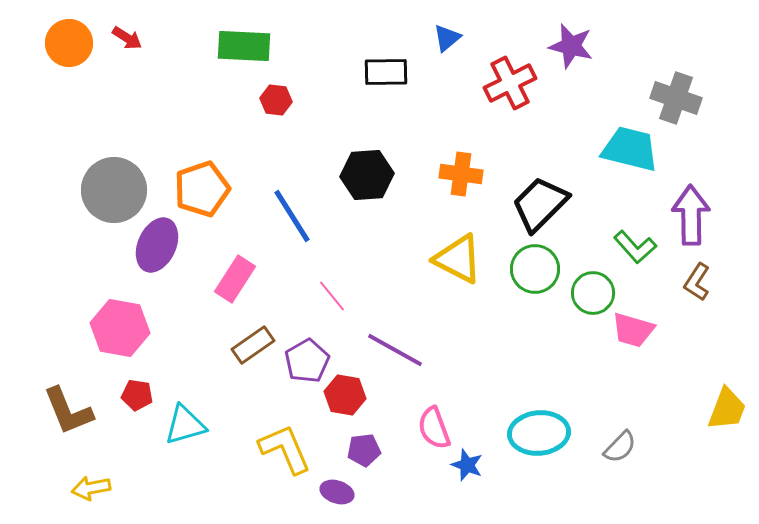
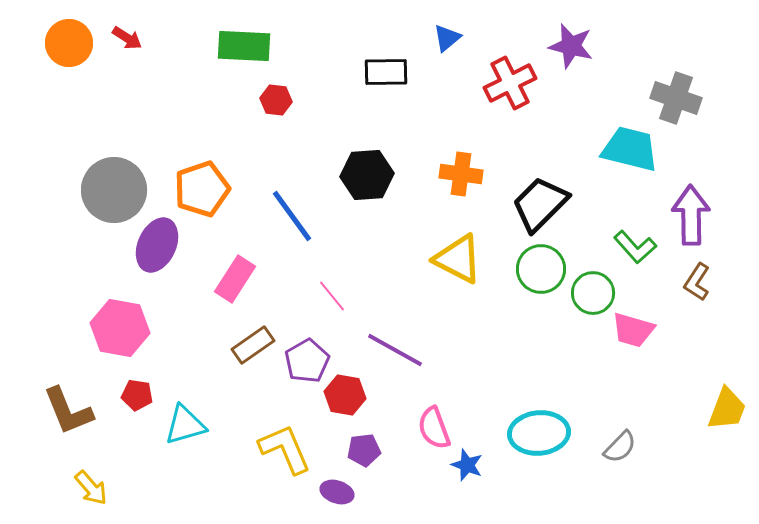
blue line at (292, 216): rotated 4 degrees counterclockwise
green circle at (535, 269): moved 6 px right
yellow arrow at (91, 488): rotated 120 degrees counterclockwise
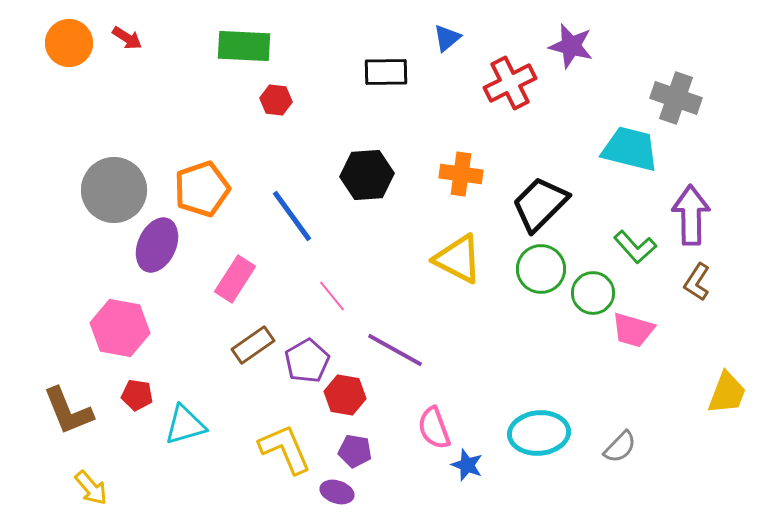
yellow trapezoid at (727, 409): moved 16 px up
purple pentagon at (364, 450): moved 9 px left, 1 px down; rotated 16 degrees clockwise
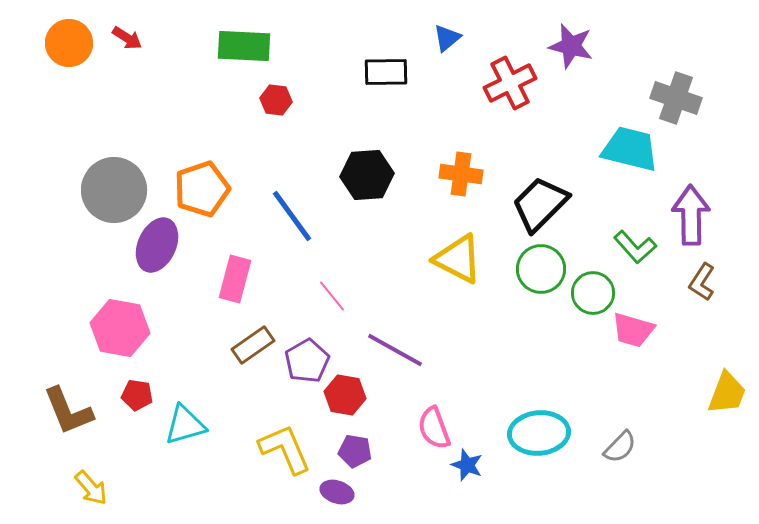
pink rectangle at (235, 279): rotated 18 degrees counterclockwise
brown L-shape at (697, 282): moved 5 px right
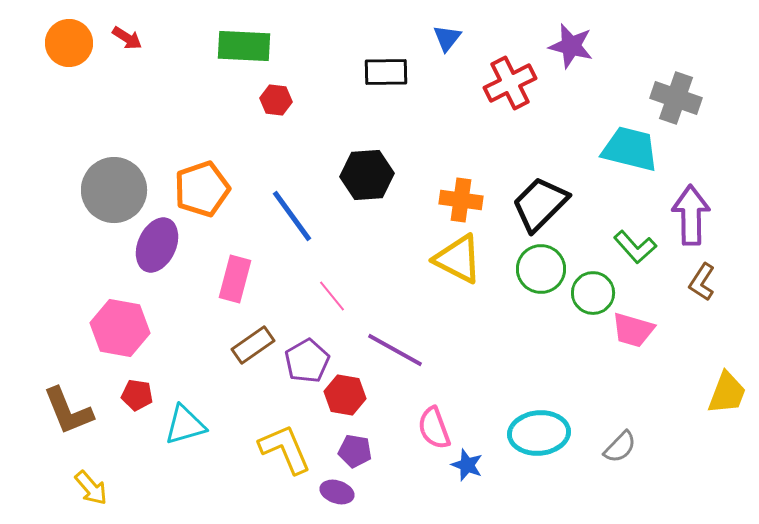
blue triangle at (447, 38): rotated 12 degrees counterclockwise
orange cross at (461, 174): moved 26 px down
